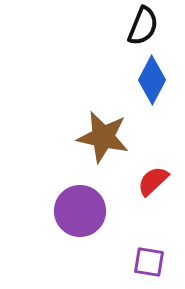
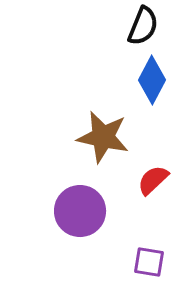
red semicircle: moved 1 px up
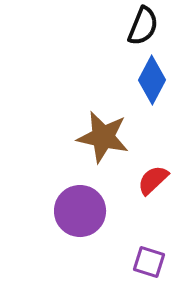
purple square: rotated 8 degrees clockwise
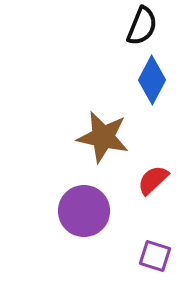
black semicircle: moved 1 px left
purple circle: moved 4 px right
purple square: moved 6 px right, 6 px up
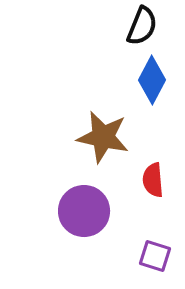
red semicircle: rotated 52 degrees counterclockwise
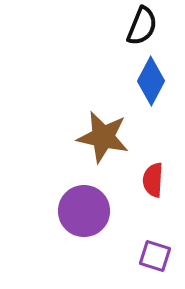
blue diamond: moved 1 px left, 1 px down
red semicircle: rotated 8 degrees clockwise
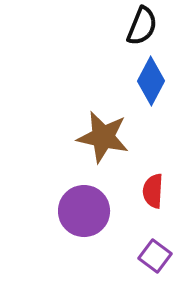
red semicircle: moved 11 px down
purple square: rotated 20 degrees clockwise
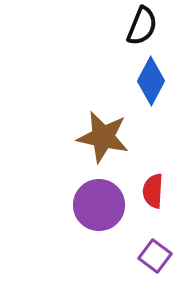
purple circle: moved 15 px right, 6 px up
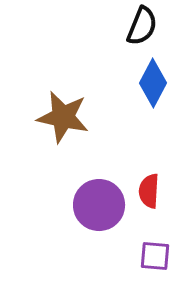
blue diamond: moved 2 px right, 2 px down
brown star: moved 40 px left, 20 px up
red semicircle: moved 4 px left
purple square: rotated 32 degrees counterclockwise
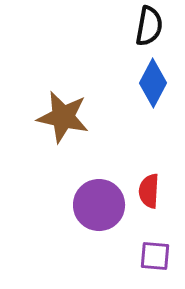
black semicircle: moved 7 px right; rotated 12 degrees counterclockwise
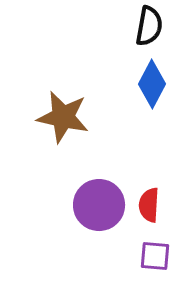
blue diamond: moved 1 px left, 1 px down
red semicircle: moved 14 px down
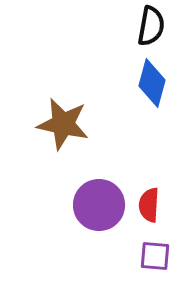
black semicircle: moved 2 px right
blue diamond: moved 1 px up; rotated 12 degrees counterclockwise
brown star: moved 7 px down
